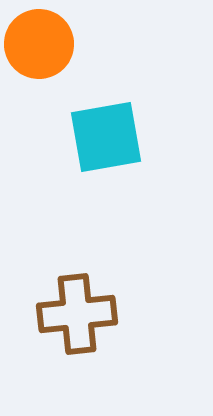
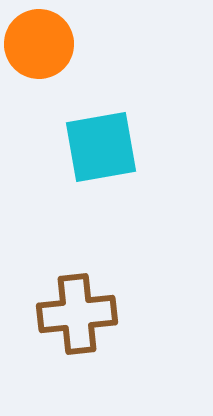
cyan square: moved 5 px left, 10 px down
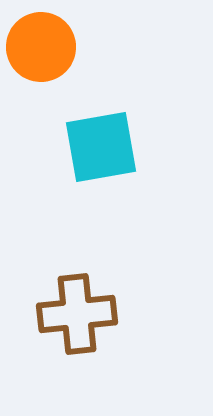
orange circle: moved 2 px right, 3 px down
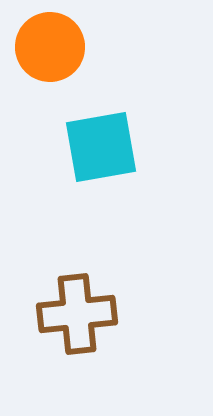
orange circle: moved 9 px right
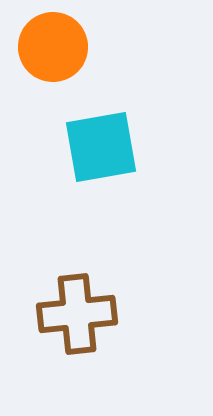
orange circle: moved 3 px right
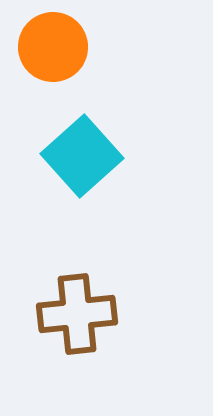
cyan square: moved 19 px left, 9 px down; rotated 32 degrees counterclockwise
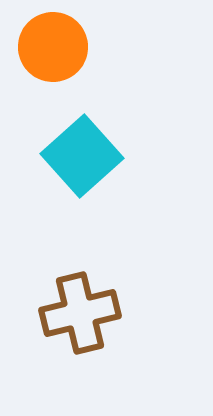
brown cross: moved 3 px right, 1 px up; rotated 8 degrees counterclockwise
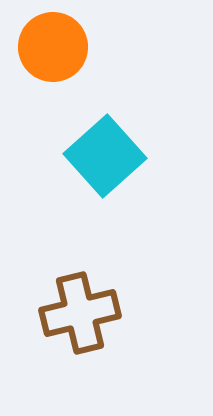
cyan square: moved 23 px right
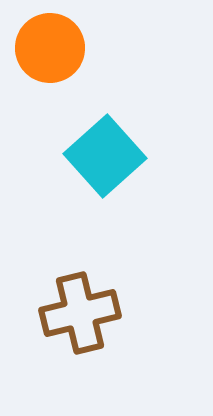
orange circle: moved 3 px left, 1 px down
